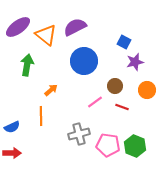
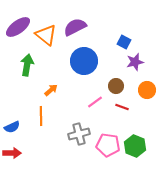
brown circle: moved 1 px right
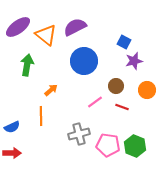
purple star: moved 1 px left, 1 px up
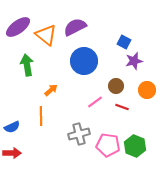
green arrow: rotated 20 degrees counterclockwise
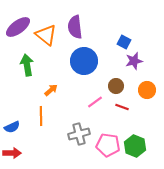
purple semicircle: rotated 70 degrees counterclockwise
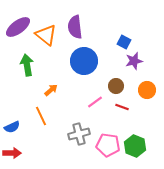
orange line: rotated 24 degrees counterclockwise
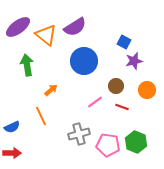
purple semicircle: rotated 115 degrees counterclockwise
green hexagon: moved 1 px right, 4 px up
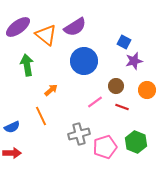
pink pentagon: moved 3 px left, 2 px down; rotated 25 degrees counterclockwise
